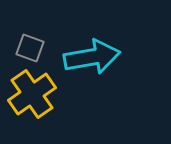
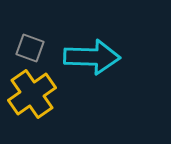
cyan arrow: rotated 12 degrees clockwise
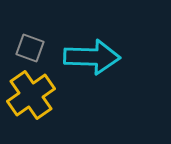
yellow cross: moved 1 px left, 1 px down
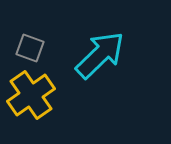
cyan arrow: moved 8 px right, 2 px up; rotated 46 degrees counterclockwise
